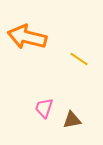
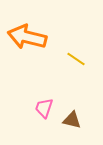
yellow line: moved 3 px left
brown triangle: rotated 24 degrees clockwise
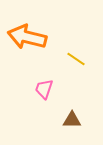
pink trapezoid: moved 19 px up
brown triangle: rotated 12 degrees counterclockwise
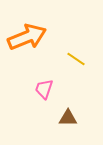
orange arrow: rotated 144 degrees clockwise
brown triangle: moved 4 px left, 2 px up
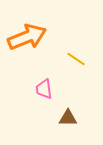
pink trapezoid: rotated 25 degrees counterclockwise
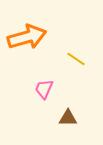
orange arrow: rotated 6 degrees clockwise
pink trapezoid: rotated 30 degrees clockwise
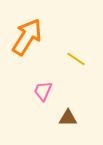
orange arrow: rotated 42 degrees counterclockwise
pink trapezoid: moved 1 px left, 2 px down
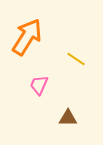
pink trapezoid: moved 4 px left, 6 px up
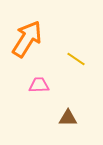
orange arrow: moved 2 px down
pink trapezoid: rotated 65 degrees clockwise
